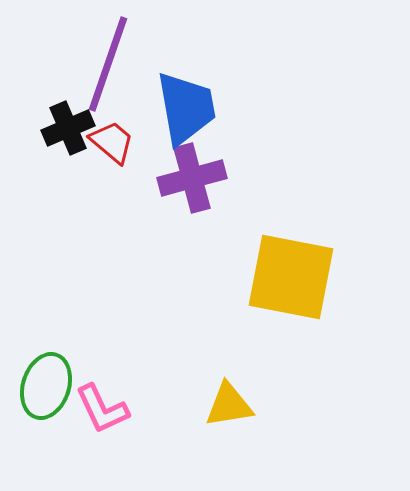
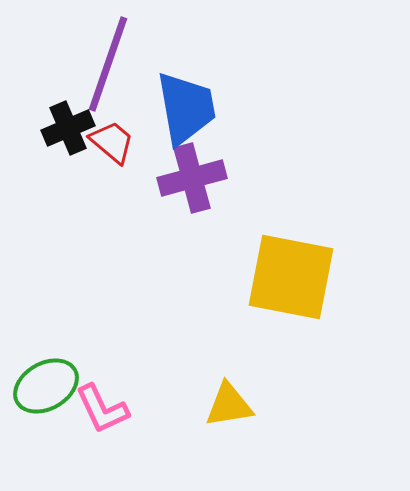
green ellipse: rotated 42 degrees clockwise
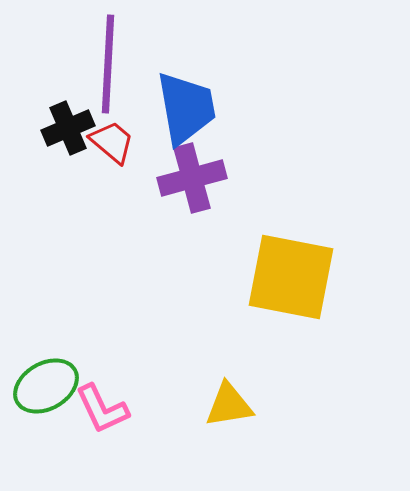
purple line: rotated 16 degrees counterclockwise
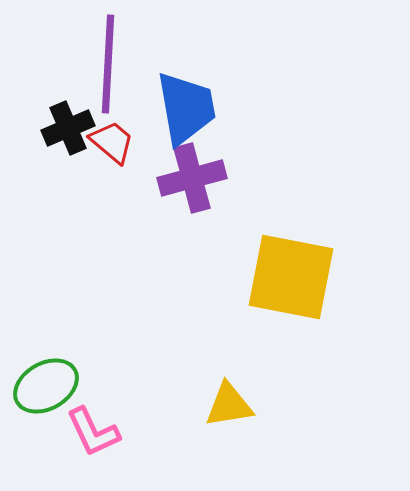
pink L-shape: moved 9 px left, 23 px down
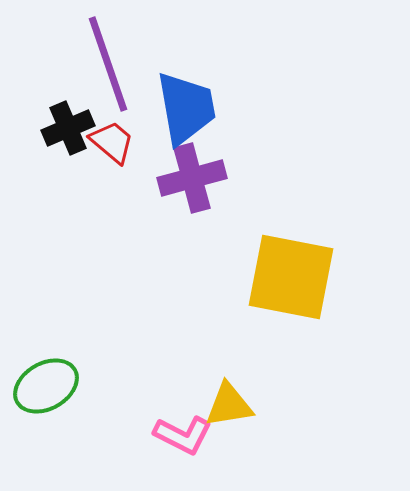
purple line: rotated 22 degrees counterclockwise
pink L-shape: moved 90 px right, 3 px down; rotated 38 degrees counterclockwise
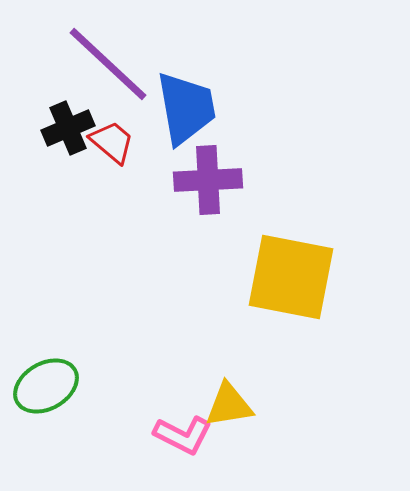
purple line: rotated 28 degrees counterclockwise
purple cross: moved 16 px right, 2 px down; rotated 12 degrees clockwise
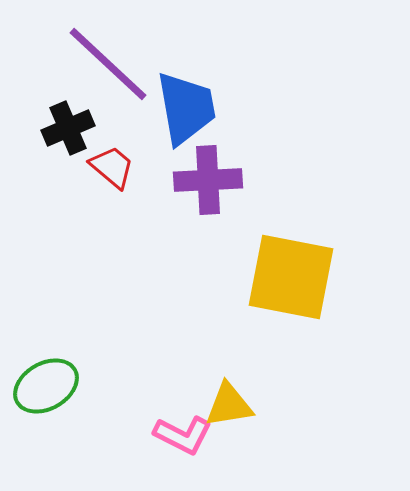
red trapezoid: moved 25 px down
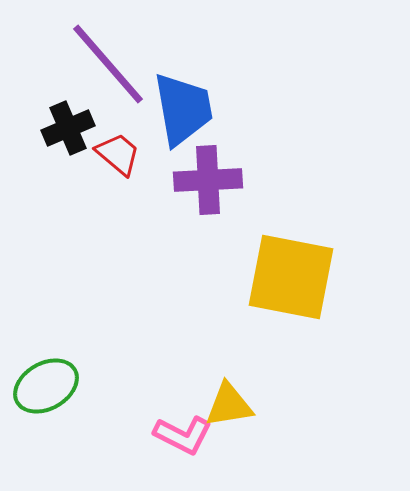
purple line: rotated 6 degrees clockwise
blue trapezoid: moved 3 px left, 1 px down
red trapezoid: moved 6 px right, 13 px up
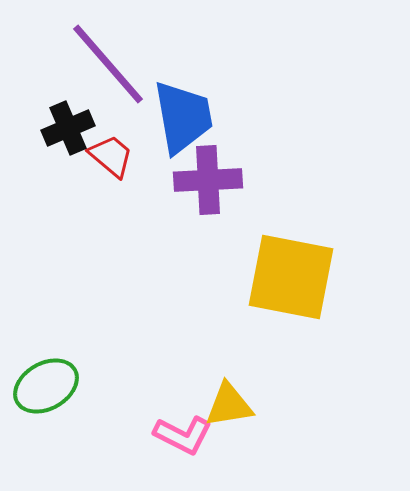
blue trapezoid: moved 8 px down
red trapezoid: moved 7 px left, 2 px down
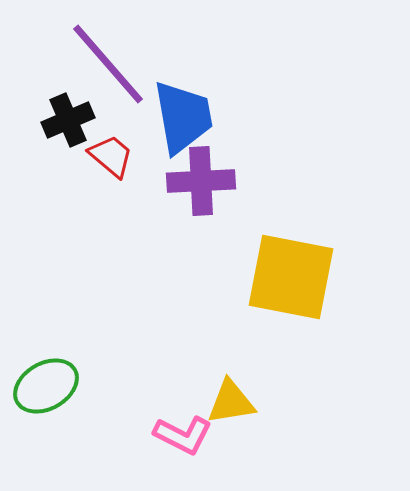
black cross: moved 8 px up
purple cross: moved 7 px left, 1 px down
yellow triangle: moved 2 px right, 3 px up
